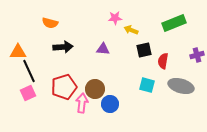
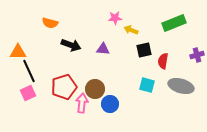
black arrow: moved 8 px right, 2 px up; rotated 24 degrees clockwise
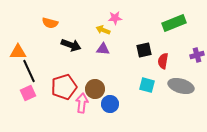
yellow arrow: moved 28 px left
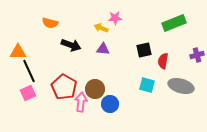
yellow arrow: moved 2 px left, 2 px up
red pentagon: rotated 25 degrees counterclockwise
pink arrow: moved 1 px left, 1 px up
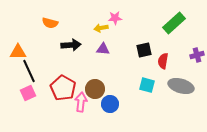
green rectangle: rotated 20 degrees counterclockwise
yellow arrow: rotated 32 degrees counterclockwise
black arrow: rotated 24 degrees counterclockwise
red pentagon: moved 1 px left, 1 px down
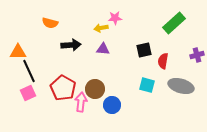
blue circle: moved 2 px right, 1 px down
